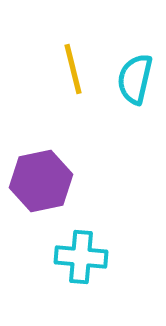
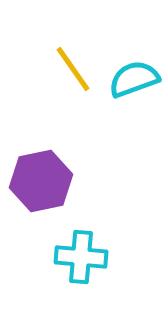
yellow line: rotated 21 degrees counterclockwise
cyan semicircle: moved 1 px left; rotated 57 degrees clockwise
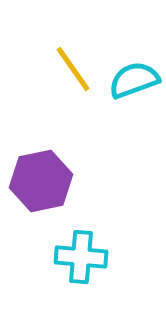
cyan semicircle: moved 1 px down
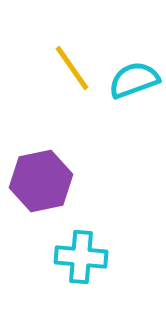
yellow line: moved 1 px left, 1 px up
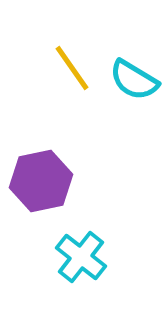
cyan semicircle: rotated 129 degrees counterclockwise
cyan cross: rotated 33 degrees clockwise
